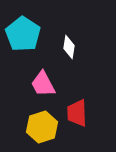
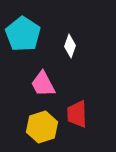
white diamond: moved 1 px right, 1 px up; rotated 10 degrees clockwise
red trapezoid: moved 1 px down
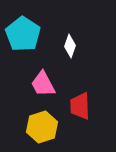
red trapezoid: moved 3 px right, 8 px up
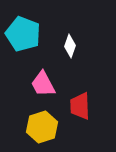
cyan pentagon: rotated 12 degrees counterclockwise
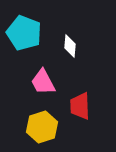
cyan pentagon: moved 1 px right, 1 px up
white diamond: rotated 15 degrees counterclockwise
pink trapezoid: moved 2 px up
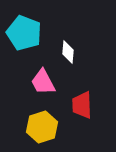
white diamond: moved 2 px left, 6 px down
red trapezoid: moved 2 px right, 1 px up
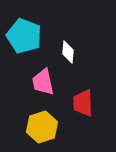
cyan pentagon: moved 3 px down
pink trapezoid: rotated 16 degrees clockwise
red trapezoid: moved 1 px right, 2 px up
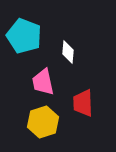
yellow hexagon: moved 1 px right, 5 px up
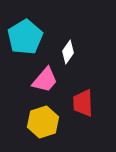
cyan pentagon: moved 1 px right, 1 px down; rotated 20 degrees clockwise
white diamond: rotated 30 degrees clockwise
pink trapezoid: moved 2 px right, 2 px up; rotated 128 degrees counterclockwise
